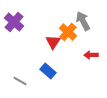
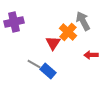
purple cross: rotated 36 degrees clockwise
red triangle: moved 1 px down
gray line: moved 14 px right, 17 px up
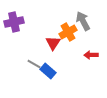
orange cross: rotated 18 degrees clockwise
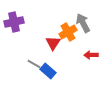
gray arrow: moved 2 px down
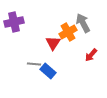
red arrow: rotated 48 degrees counterclockwise
gray line: rotated 24 degrees counterclockwise
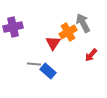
purple cross: moved 1 px left, 5 px down
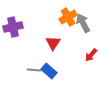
orange cross: moved 15 px up
gray line: moved 6 px down
blue rectangle: moved 1 px right
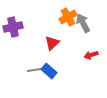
red triangle: moved 1 px left; rotated 14 degrees clockwise
red arrow: rotated 32 degrees clockwise
gray line: rotated 16 degrees counterclockwise
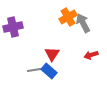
red triangle: moved 11 px down; rotated 14 degrees counterclockwise
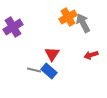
purple cross: rotated 18 degrees counterclockwise
gray line: rotated 24 degrees clockwise
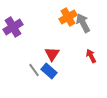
red arrow: moved 1 px down; rotated 80 degrees clockwise
gray line: rotated 40 degrees clockwise
